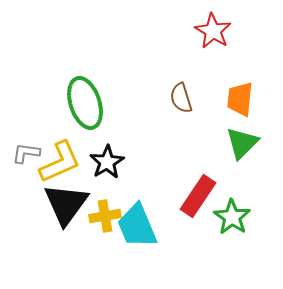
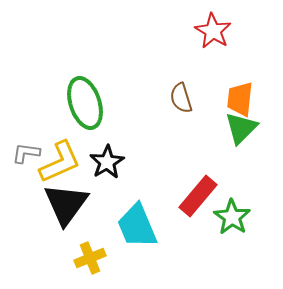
green triangle: moved 1 px left, 15 px up
red rectangle: rotated 6 degrees clockwise
yellow cross: moved 15 px left, 42 px down; rotated 12 degrees counterclockwise
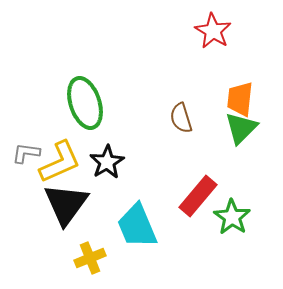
brown semicircle: moved 20 px down
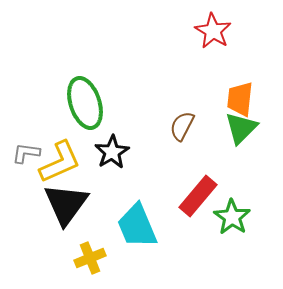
brown semicircle: moved 1 px right, 8 px down; rotated 44 degrees clockwise
black star: moved 5 px right, 10 px up
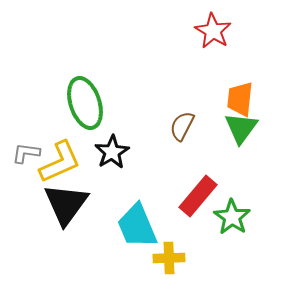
green triangle: rotated 9 degrees counterclockwise
yellow cross: moved 79 px right; rotated 20 degrees clockwise
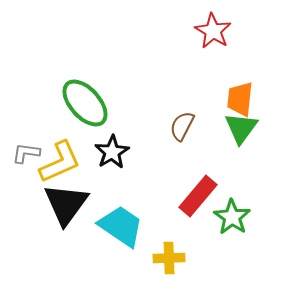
green ellipse: rotated 24 degrees counterclockwise
cyan trapezoid: moved 16 px left; rotated 147 degrees clockwise
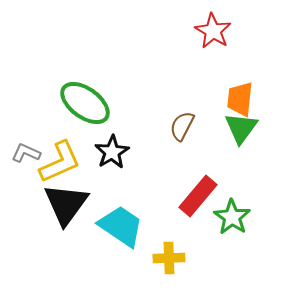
green ellipse: rotated 12 degrees counterclockwise
gray L-shape: rotated 16 degrees clockwise
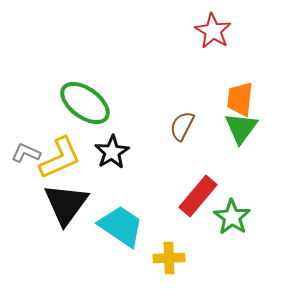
yellow L-shape: moved 4 px up
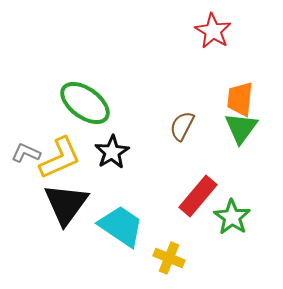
yellow cross: rotated 24 degrees clockwise
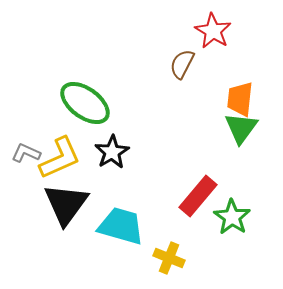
brown semicircle: moved 62 px up
cyan trapezoid: rotated 18 degrees counterclockwise
